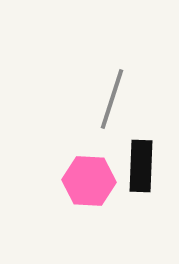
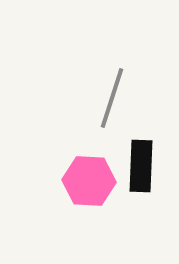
gray line: moved 1 px up
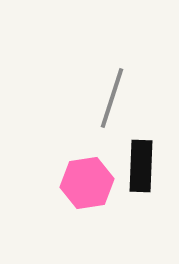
pink hexagon: moved 2 px left, 2 px down; rotated 12 degrees counterclockwise
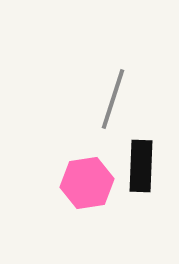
gray line: moved 1 px right, 1 px down
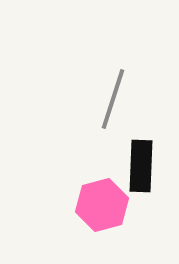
pink hexagon: moved 15 px right, 22 px down; rotated 6 degrees counterclockwise
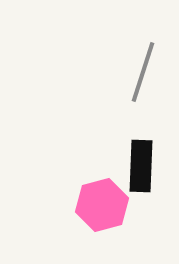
gray line: moved 30 px right, 27 px up
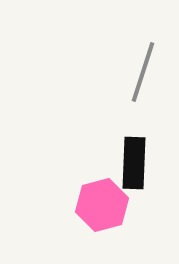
black rectangle: moved 7 px left, 3 px up
